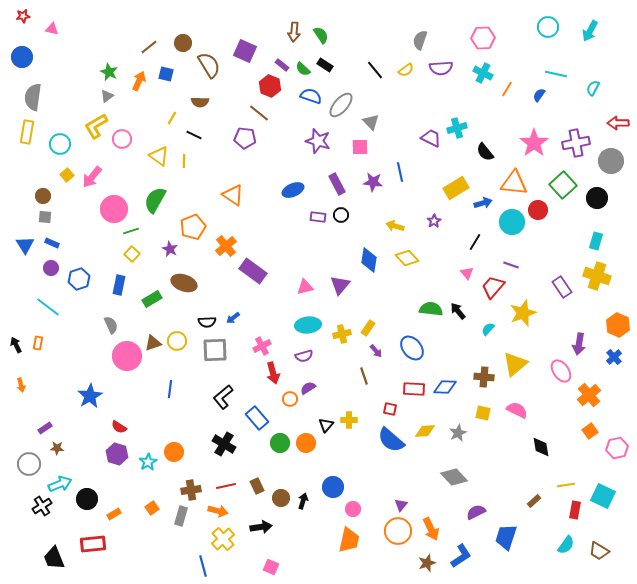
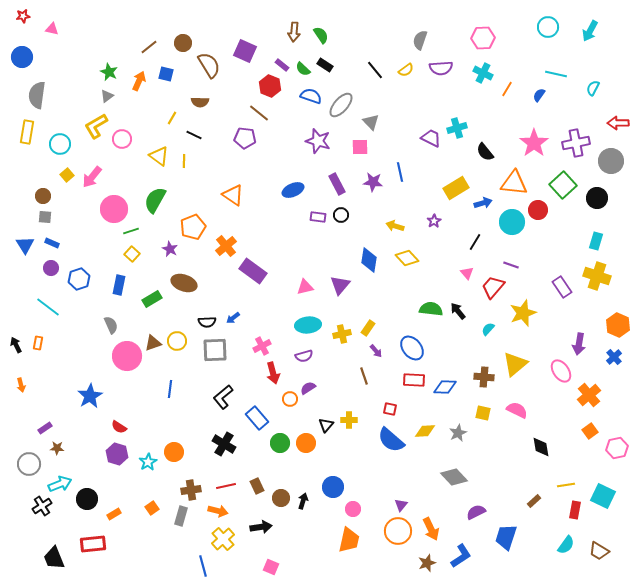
gray semicircle at (33, 97): moved 4 px right, 2 px up
red rectangle at (414, 389): moved 9 px up
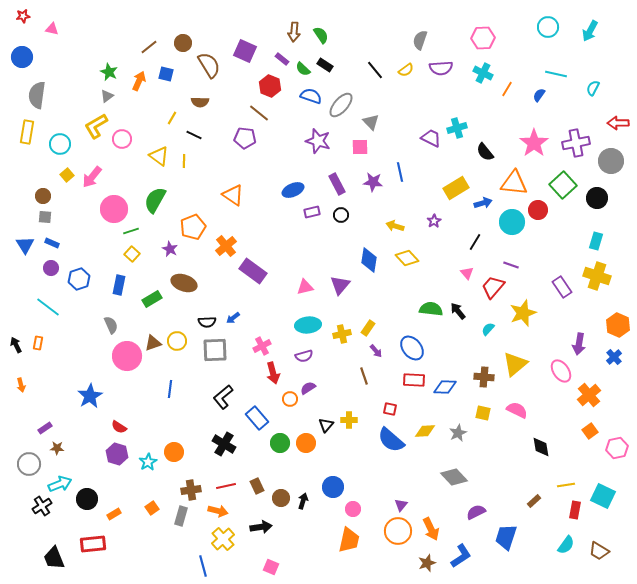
purple rectangle at (282, 65): moved 6 px up
purple rectangle at (318, 217): moved 6 px left, 5 px up; rotated 21 degrees counterclockwise
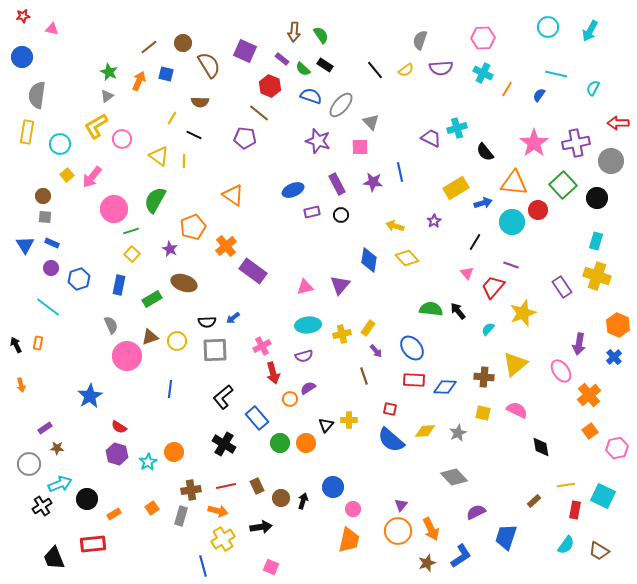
brown triangle at (153, 343): moved 3 px left, 6 px up
yellow cross at (223, 539): rotated 10 degrees clockwise
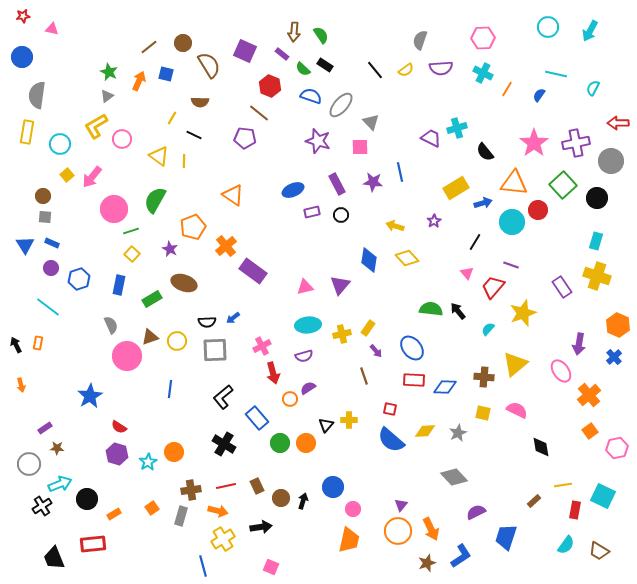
purple rectangle at (282, 59): moved 5 px up
yellow line at (566, 485): moved 3 px left
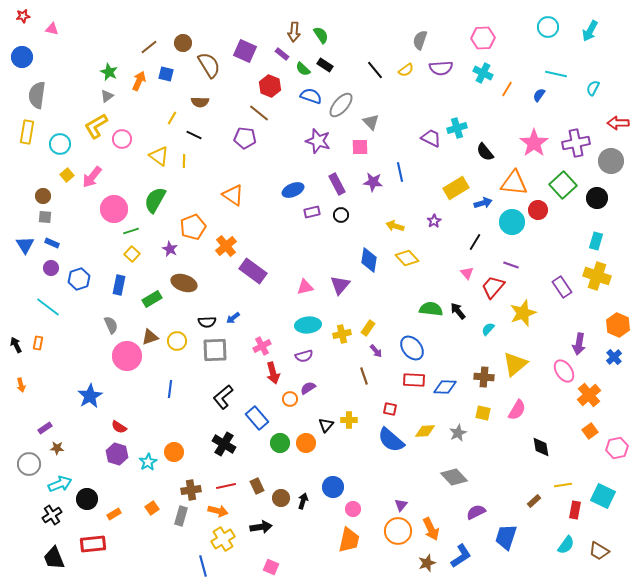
pink ellipse at (561, 371): moved 3 px right
pink semicircle at (517, 410): rotated 95 degrees clockwise
black cross at (42, 506): moved 10 px right, 9 px down
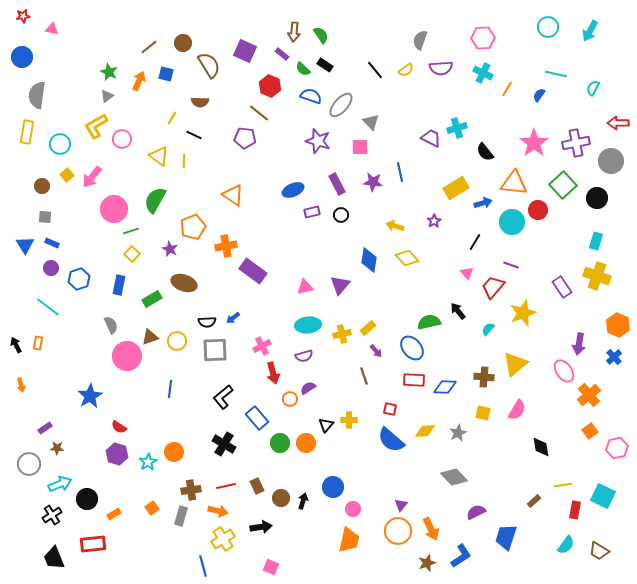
brown circle at (43, 196): moved 1 px left, 10 px up
orange cross at (226, 246): rotated 30 degrees clockwise
green semicircle at (431, 309): moved 2 px left, 13 px down; rotated 20 degrees counterclockwise
yellow rectangle at (368, 328): rotated 14 degrees clockwise
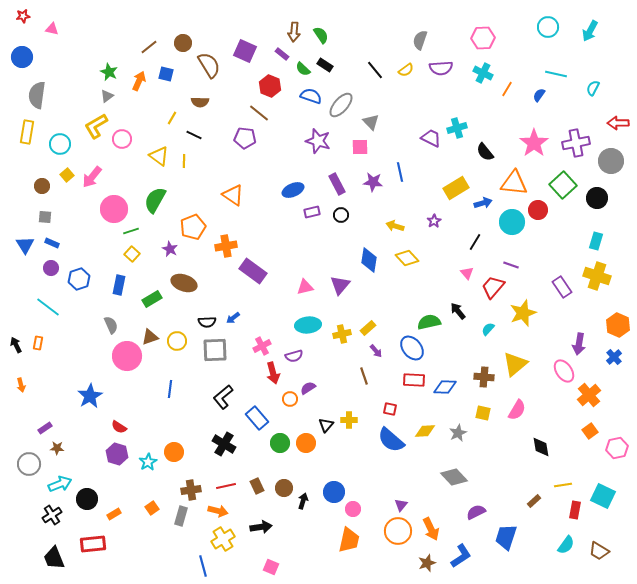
purple semicircle at (304, 356): moved 10 px left
blue circle at (333, 487): moved 1 px right, 5 px down
brown circle at (281, 498): moved 3 px right, 10 px up
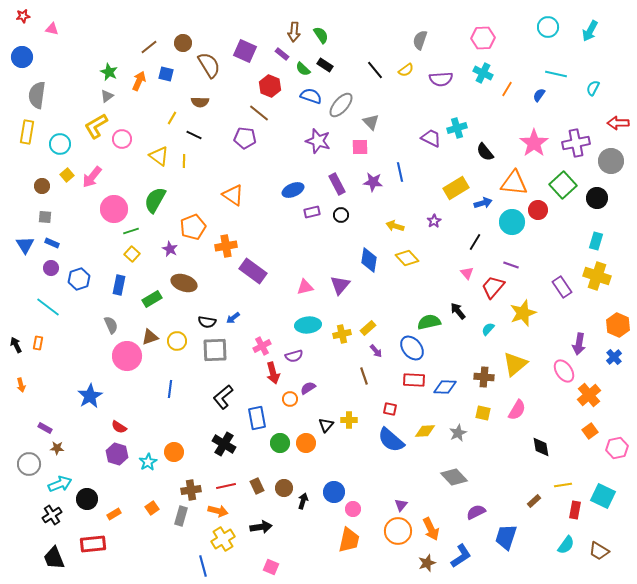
purple semicircle at (441, 68): moved 11 px down
black semicircle at (207, 322): rotated 12 degrees clockwise
blue rectangle at (257, 418): rotated 30 degrees clockwise
purple rectangle at (45, 428): rotated 64 degrees clockwise
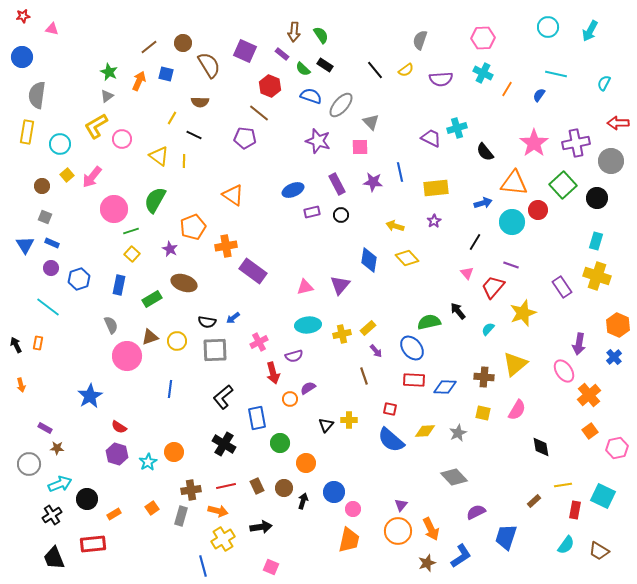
cyan semicircle at (593, 88): moved 11 px right, 5 px up
yellow rectangle at (456, 188): moved 20 px left; rotated 25 degrees clockwise
gray square at (45, 217): rotated 16 degrees clockwise
pink cross at (262, 346): moved 3 px left, 4 px up
orange circle at (306, 443): moved 20 px down
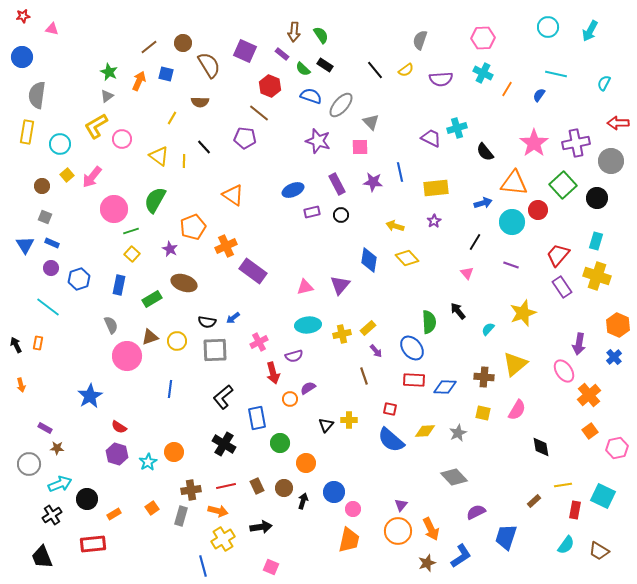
black line at (194, 135): moved 10 px right, 12 px down; rotated 21 degrees clockwise
orange cross at (226, 246): rotated 15 degrees counterclockwise
red trapezoid at (493, 287): moved 65 px right, 32 px up
green semicircle at (429, 322): rotated 100 degrees clockwise
black trapezoid at (54, 558): moved 12 px left, 1 px up
